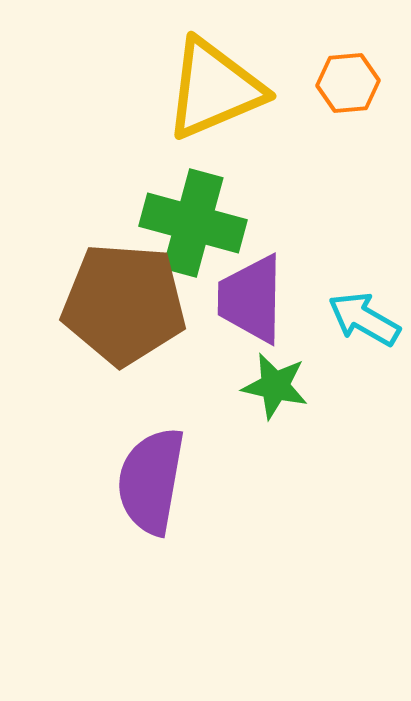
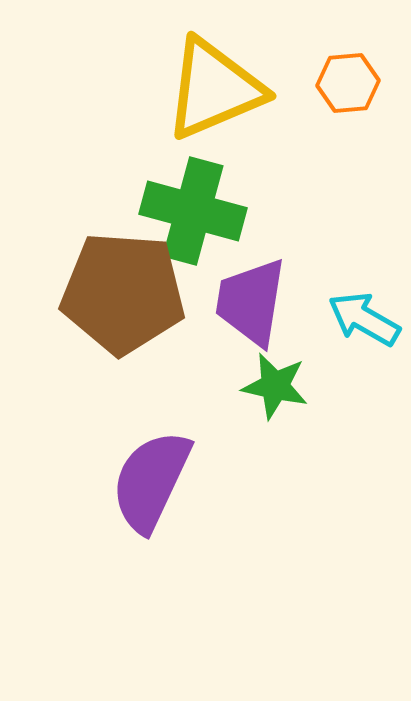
green cross: moved 12 px up
purple trapezoid: moved 3 px down; rotated 8 degrees clockwise
brown pentagon: moved 1 px left, 11 px up
purple semicircle: rotated 15 degrees clockwise
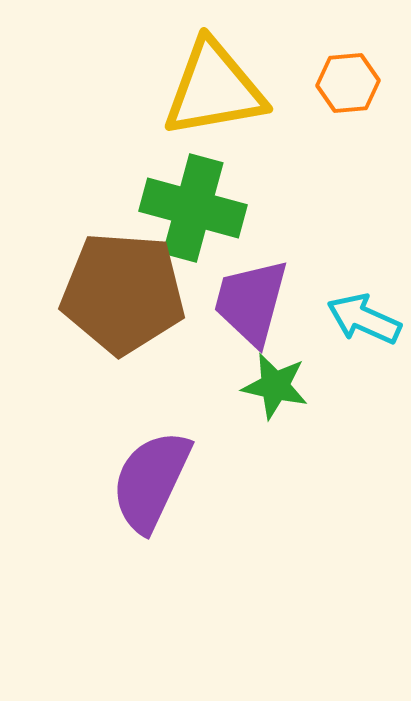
yellow triangle: rotated 13 degrees clockwise
green cross: moved 3 px up
purple trapezoid: rotated 6 degrees clockwise
cyan arrow: rotated 6 degrees counterclockwise
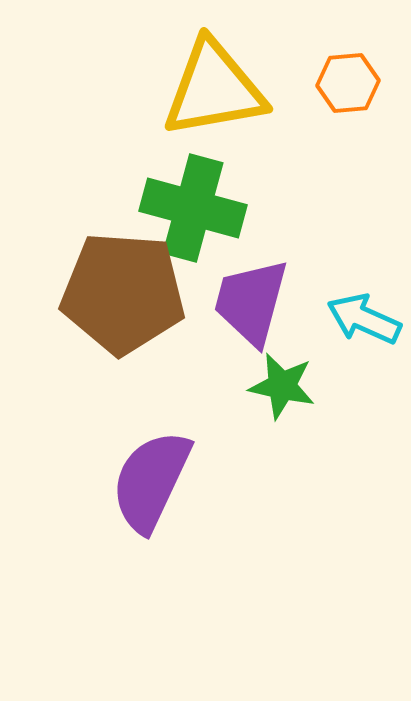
green star: moved 7 px right
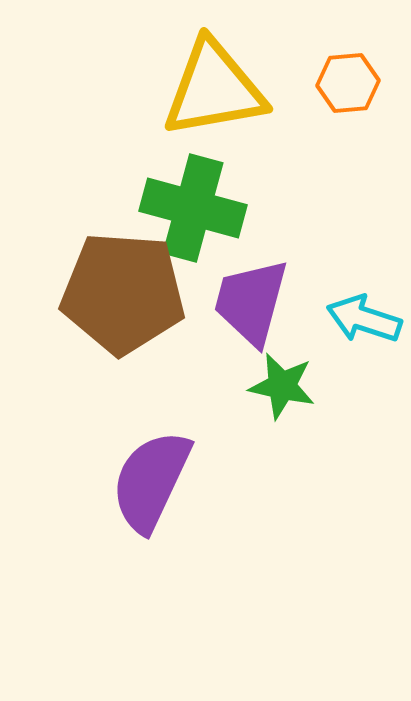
cyan arrow: rotated 6 degrees counterclockwise
